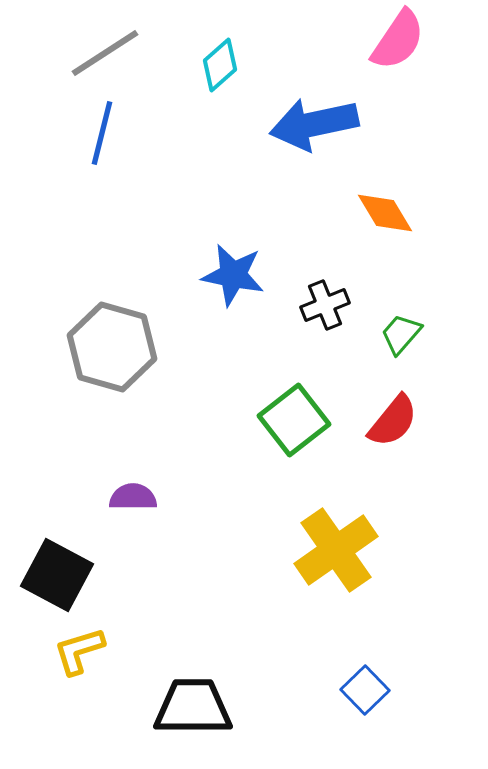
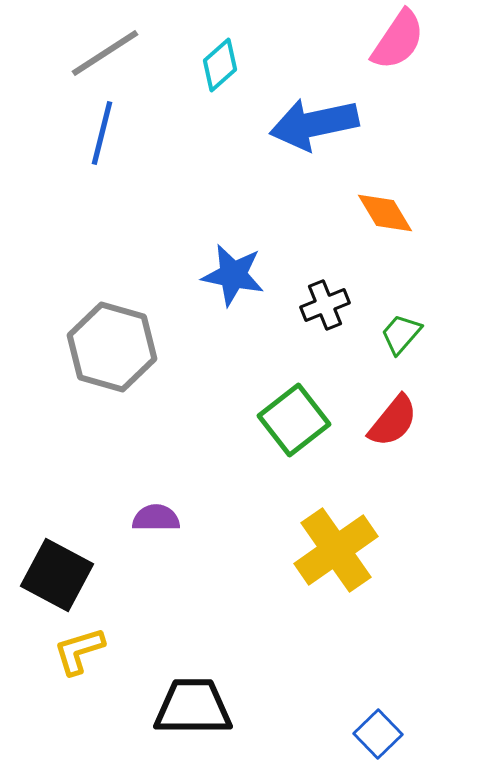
purple semicircle: moved 23 px right, 21 px down
blue square: moved 13 px right, 44 px down
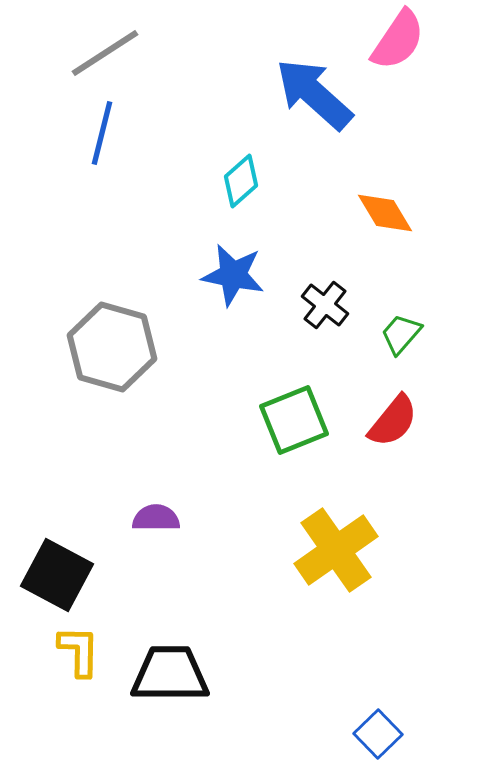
cyan diamond: moved 21 px right, 116 px down
blue arrow: moved 30 px up; rotated 54 degrees clockwise
black cross: rotated 30 degrees counterclockwise
green square: rotated 16 degrees clockwise
yellow L-shape: rotated 108 degrees clockwise
black trapezoid: moved 23 px left, 33 px up
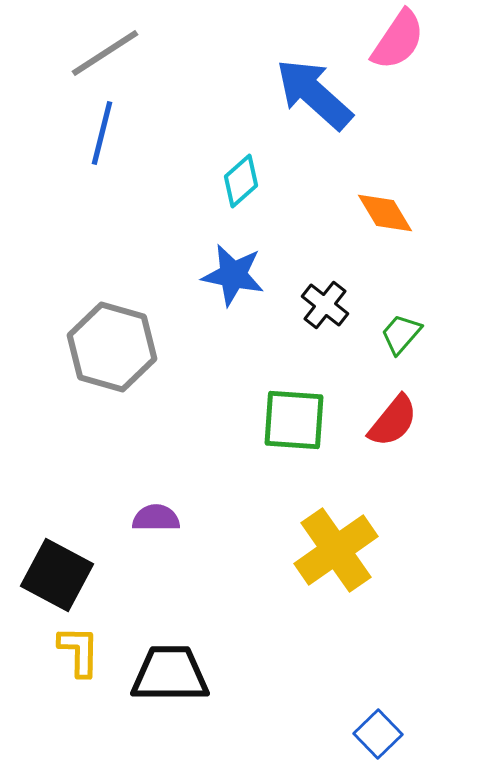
green square: rotated 26 degrees clockwise
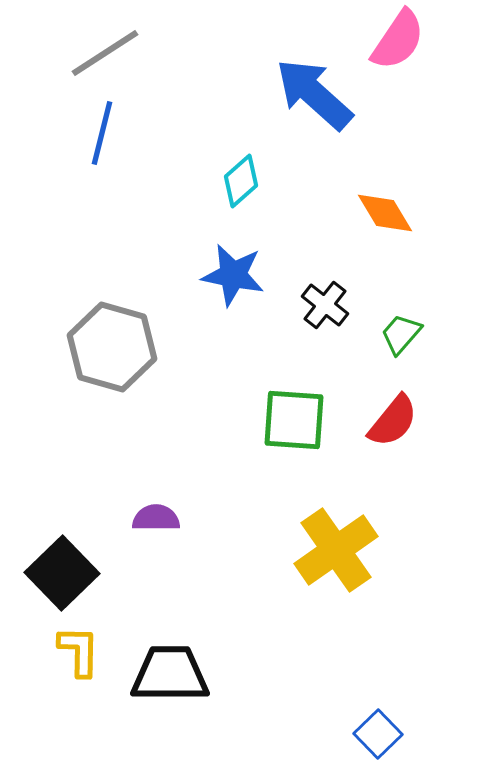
black square: moved 5 px right, 2 px up; rotated 18 degrees clockwise
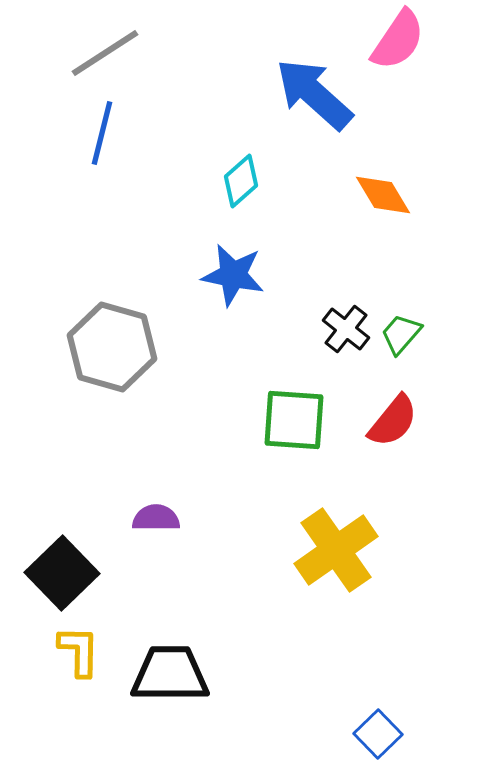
orange diamond: moved 2 px left, 18 px up
black cross: moved 21 px right, 24 px down
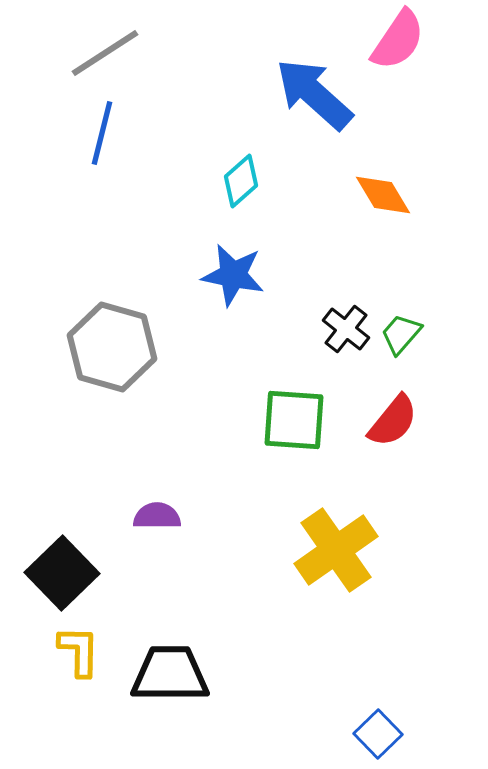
purple semicircle: moved 1 px right, 2 px up
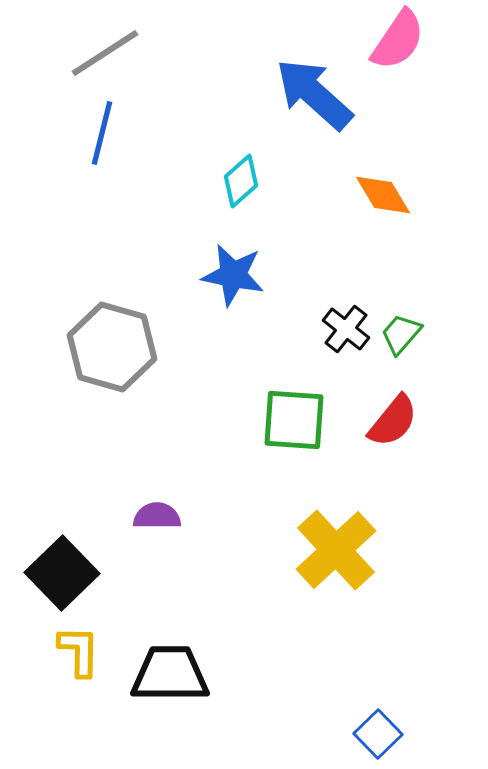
yellow cross: rotated 8 degrees counterclockwise
